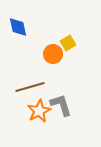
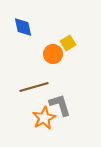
blue diamond: moved 5 px right
brown line: moved 4 px right
gray L-shape: moved 1 px left
orange star: moved 5 px right, 7 px down
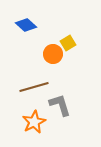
blue diamond: moved 3 px right, 2 px up; rotated 35 degrees counterclockwise
orange star: moved 10 px left, 4 px down
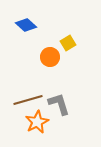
orange circle: moved 3 px left, 3 px down
brown line: moved 6 px left, 13 px down
gray L-shape: moved 1 px left, 1 px up
orange star: moved 3 px right
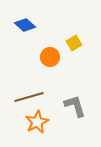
blue diamond: moved 1 px left
yellow square: moved 6 px right
brown line: moved 1 px right, 3 px up
gray L-shape: moved 16 px right, 2 px down
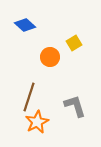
brown line: rotated 56 degrees counterclockwise
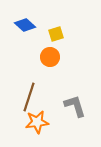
yellow square: moved 18 px left, 9 px up; rotated 14 degrees clockwise
orange star: rotated 20 degrees clockwise
